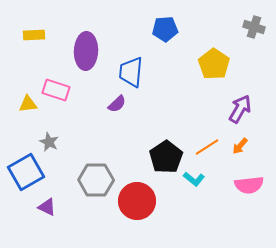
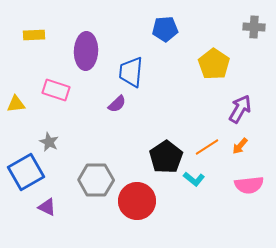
gray cross: rotated 15 degrees counterclockwise
yellow triangle: moved 12 px left
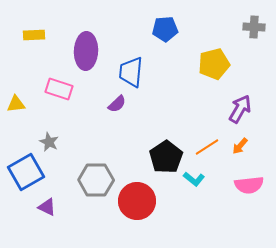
yellow pentagon: rotated 24 degrees clockwise
pink rectangle: moved 3 px right, 1 px up
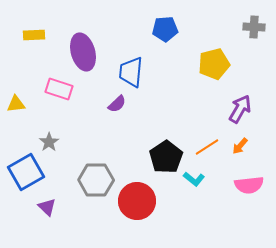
purple ellipse: moved 3 px left, 1 px down; rotated 18 degrees counterclockwise
gray star: rotated 12 degrees clockwise
purple triangle: rotated 18 degrees clockwise
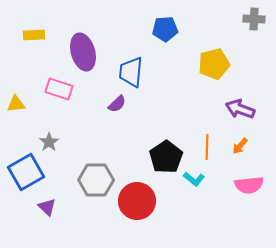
gray cross: moved 8 px up
purple arrow: rotated 100 degrees counterclockwise
orange line: rotated 55 degrees counterclockwise
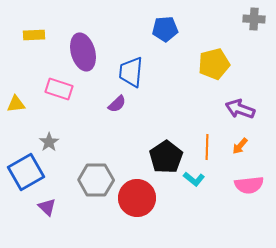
red circle: moved 3 px up
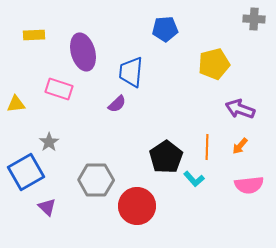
cyan L-shape: rotated 10 degrees clockwise
red circle: moved 8 px down
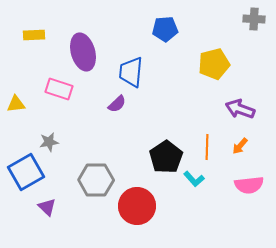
gray star: rotated 24 degrees clockwise
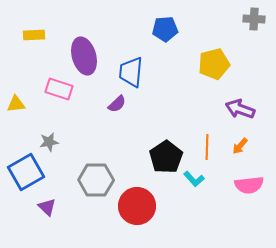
purple ellipse: moved 1 px right, 4 px down
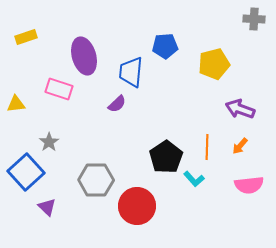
blue pentagon: moved 17 px down
yellow rectangle: moved 8 px left, 2 px down; rotated 15 degrees counterclockwise
gray star: rotated 24 degrees counterclockwise
blue square: rotated 12 degrees counterclockwise
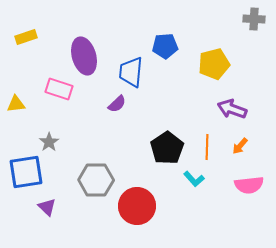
purple arrow: moved 8 px left
black pentagon: moved 1 px right, 9 px up
blue square: rotated 33 degrees clockwise
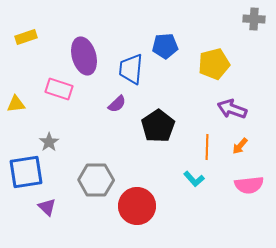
blue trapezoid: moved 3 px up
black pentagon: moved 9 px left, 22 px up
